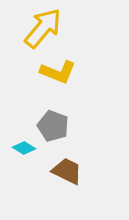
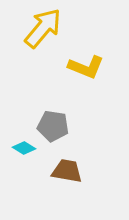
yellow L-shape: moved 28 px right, 5 px up
gray pentagon: rotated 12 degrees counterclockwise
brown trapezoid: rotated 16 degrees counterclockwise
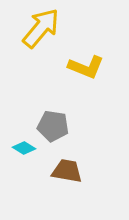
yellow arrow: moved 2 px left
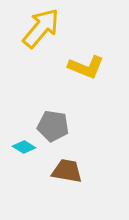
cyan diamond: moved 1 px up
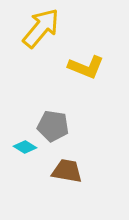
cyan diamond: moved 1 px right
